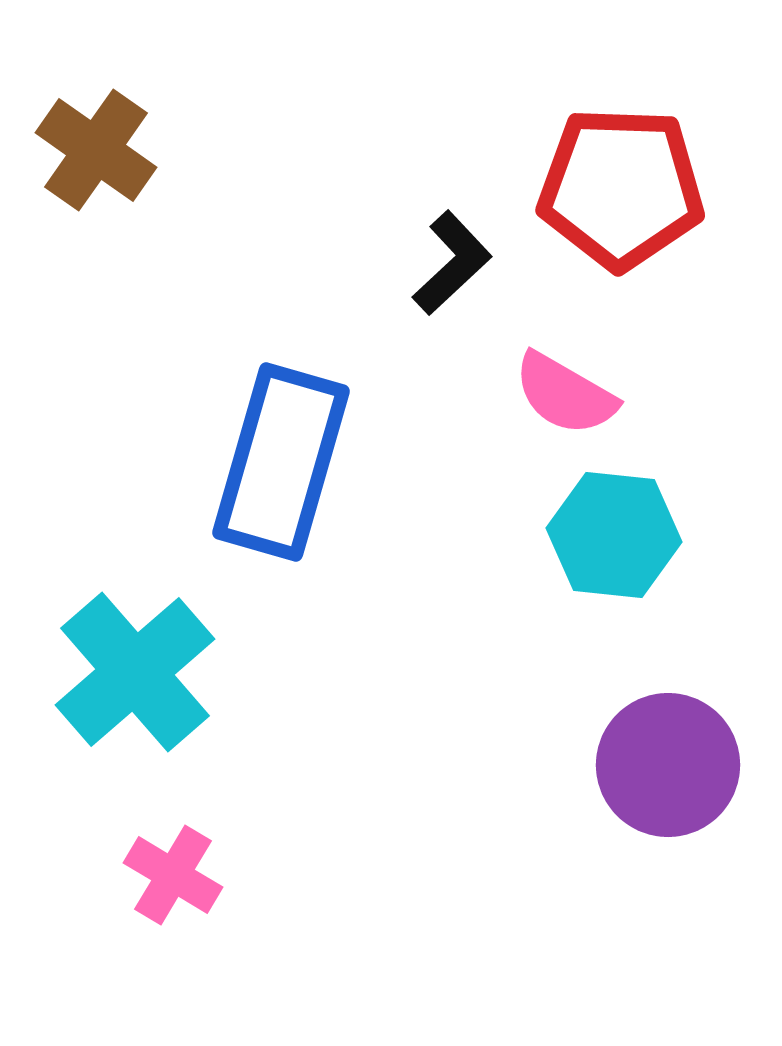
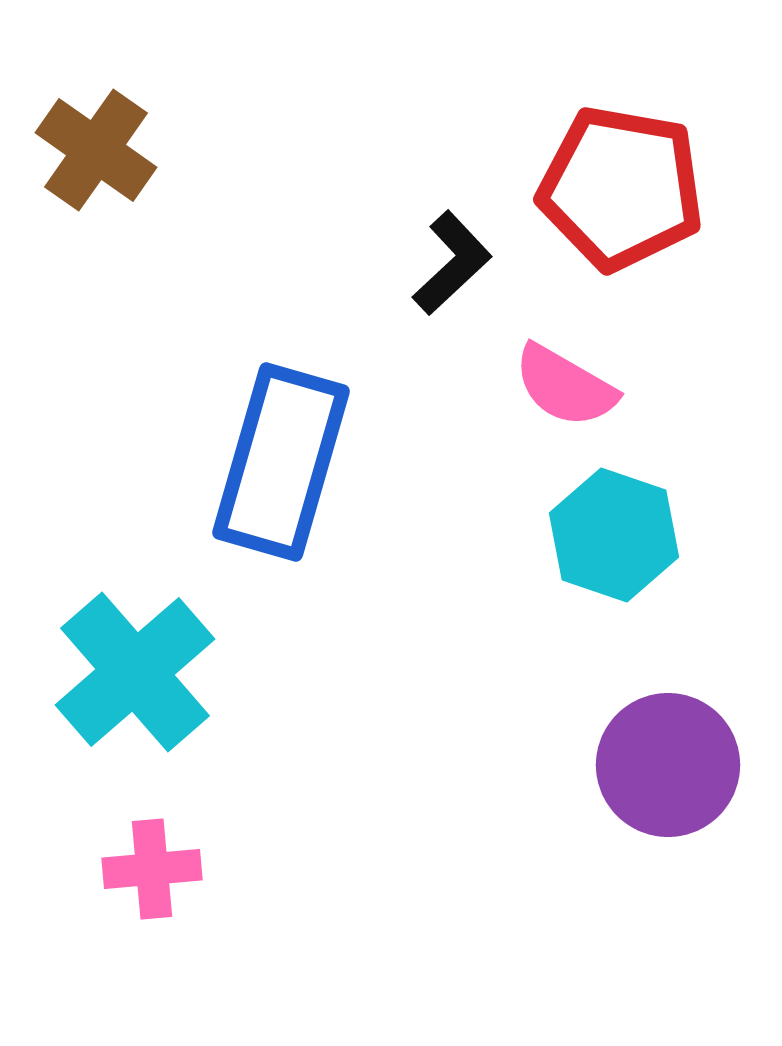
red pentagon: rotated 8 degrees clockwise
pink semicircle: moved 8 px up
cyan hexagon: rotated 13 degrees clockwise
pink cross: moved 21 px left, 6 px up; rotated 36 degrees counterclockwise
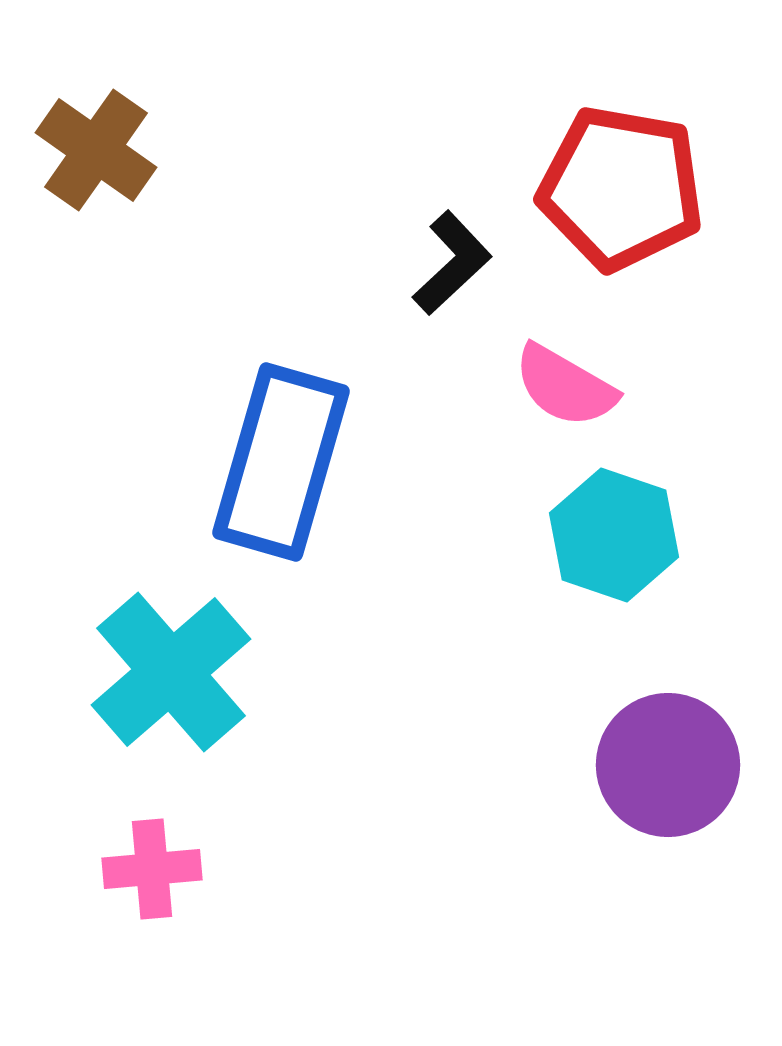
cyan cross: moved 36 px right
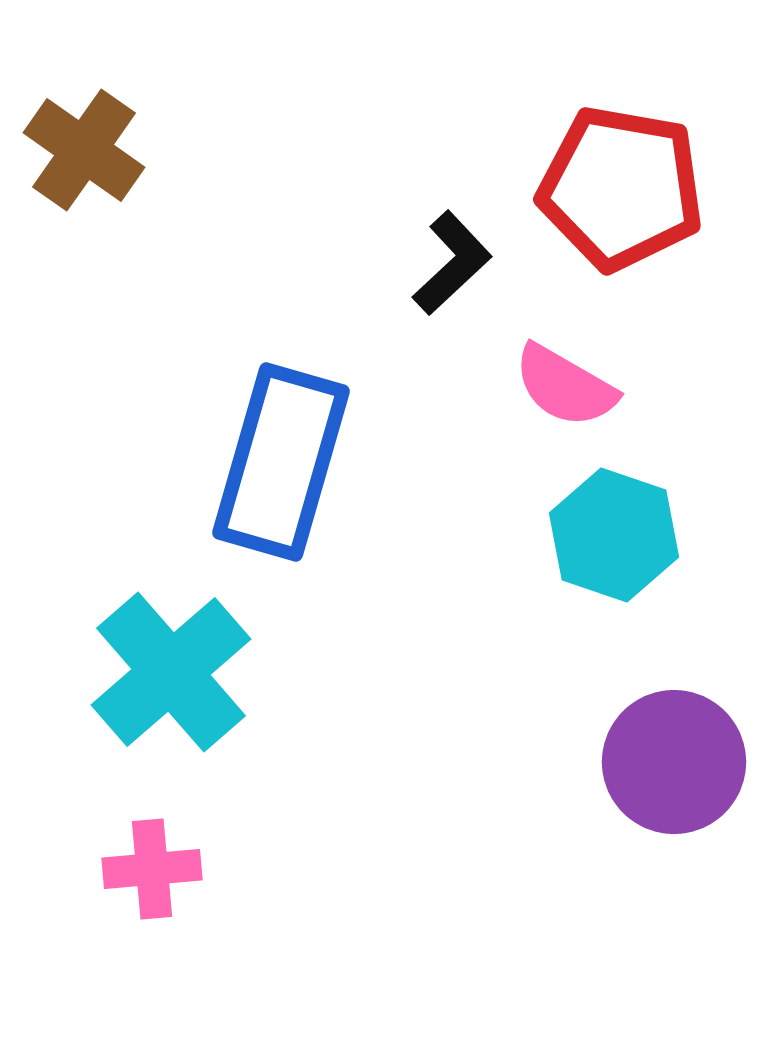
brown cross: moved 12 px left
purple circle: moved 6 px right, 3 px up
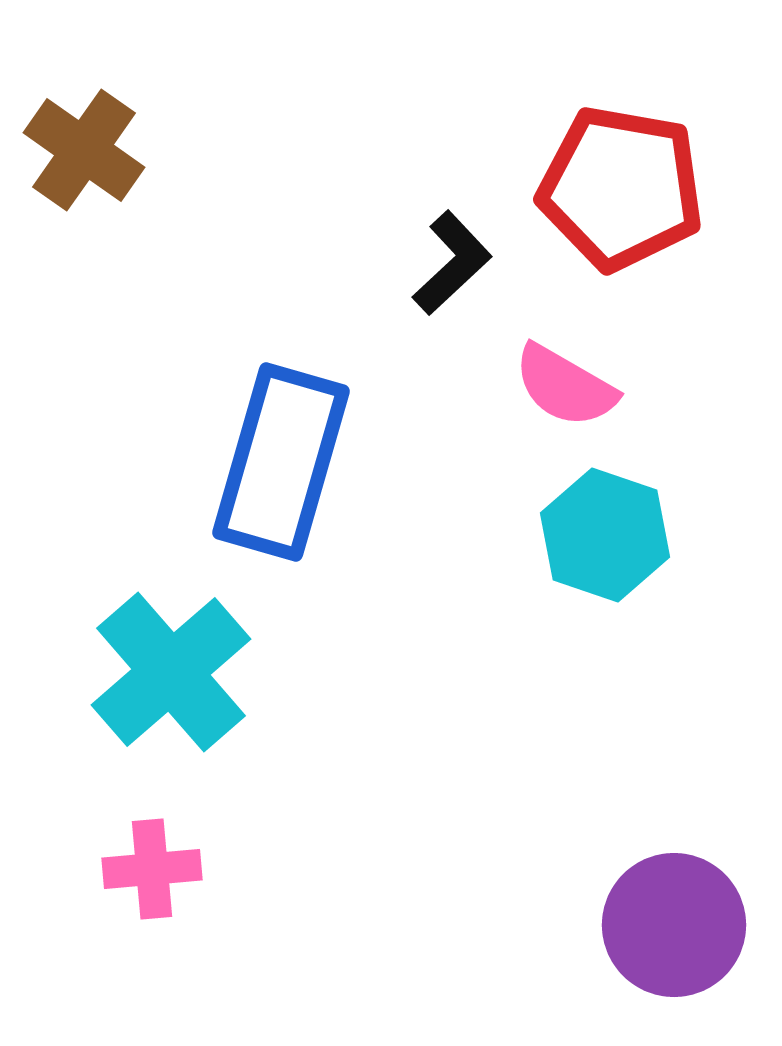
cyan hexagon: moved 9 px left
purple circle: moved 163 px down
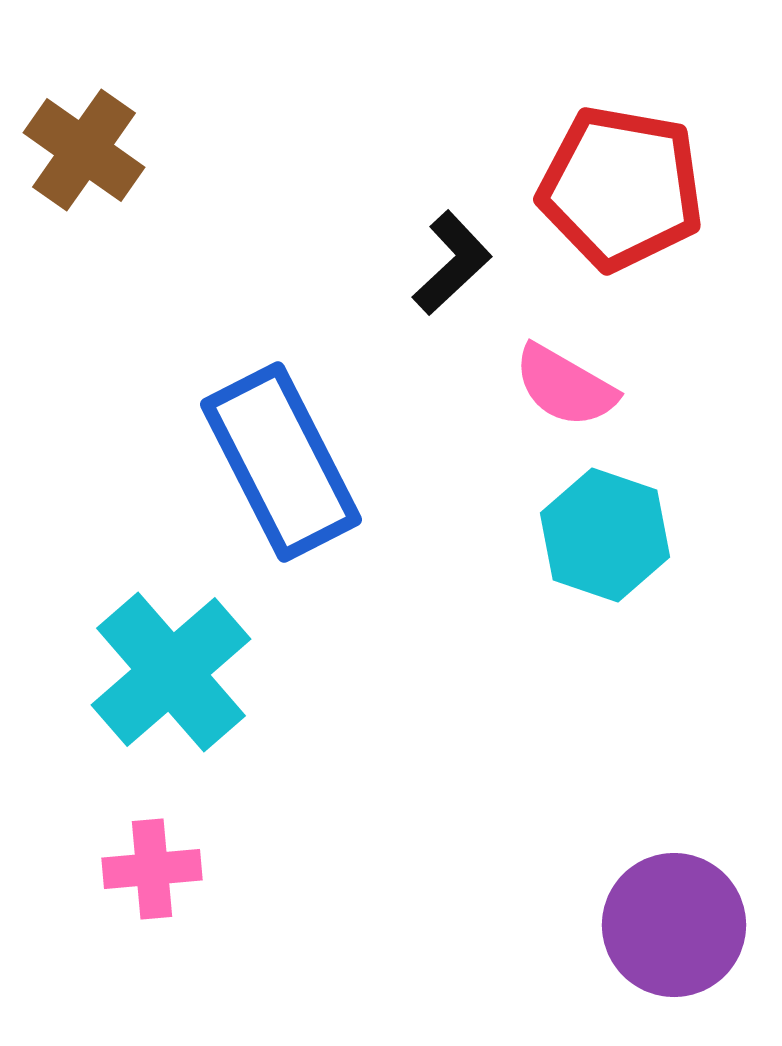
blue rectangle: rotated 43 degrees counterclockwise
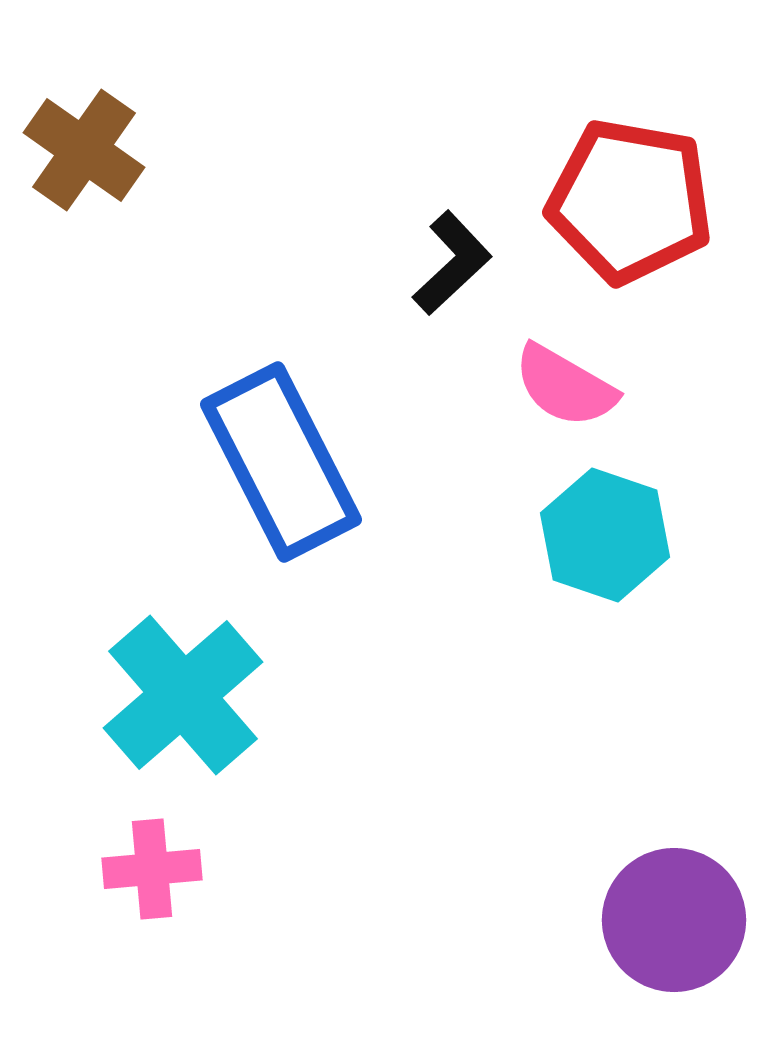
red pentagon: moved 9 px right, 13 px down
cyan cross: moved 12 px right, 23 px down
purple circle: moved 5 px up
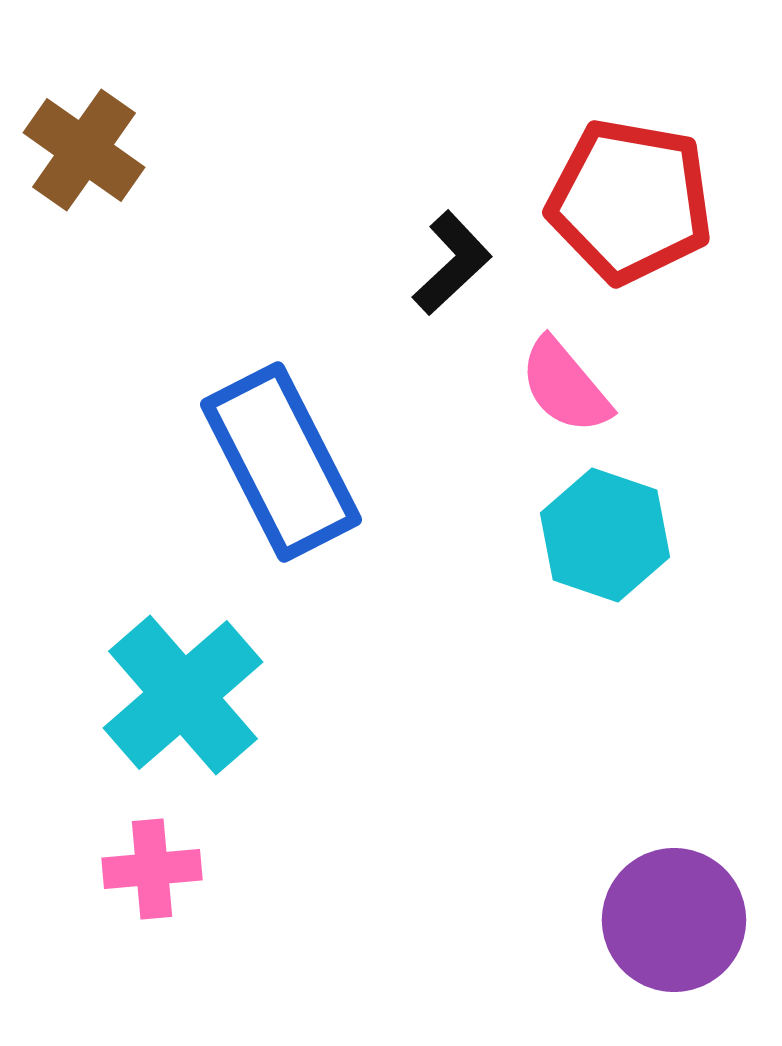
pink semicircle: rotated 20 degrees clockwise
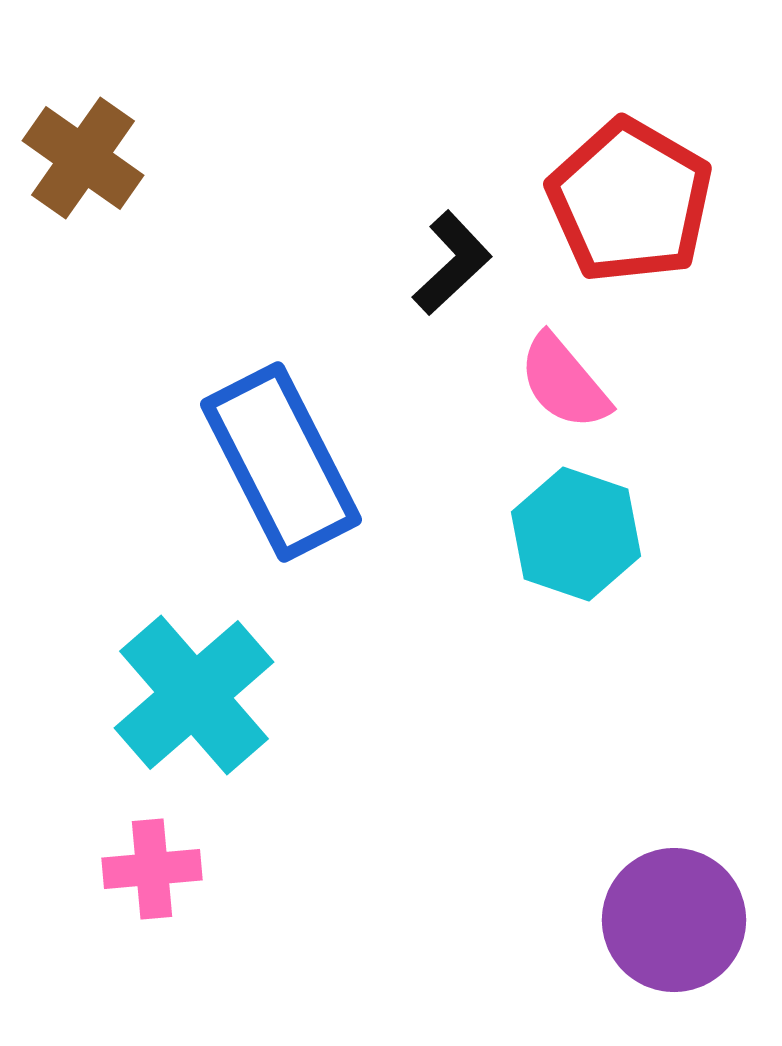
brown cross: moved 1 px left, 8 px down
red pentagon: rotated 20 degrees clockwise
pink semicircle: moved 1 px left, 4 px up
cyan hexagon: moved 29 px left, 1 px up
cyan cross: moved 11 px right
